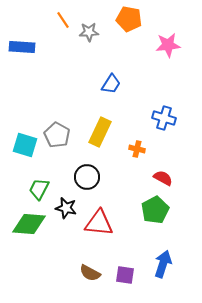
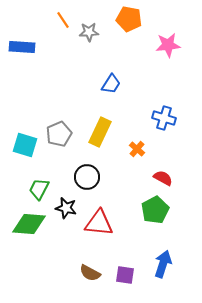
gray pentagon: moved 2 px right, 1 px up; rotated 20 degrees clockwise
orange cross: rotated 28 degrees clockwise
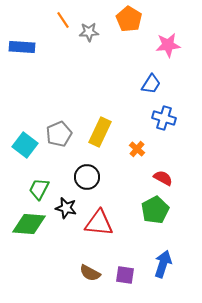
orange pentagon: rotated 20 degrees clockwise
blue trapezoid: moved 40 px right
cyan square: rotated 20 degrees clockwise
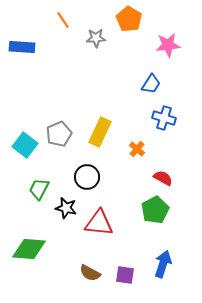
gray star: moved 7 px right, 6 px down
green diamond: moved 25 px down
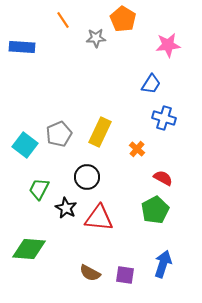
orange pentagon: moved 6 px left
black star: rotated 15 degrees clockwise
red triangle: moved 5 px up
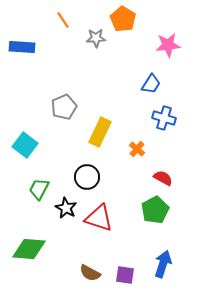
gray pentagon: moved 5 px right, 27 px up
red triangle: rotated 12 degrees clockwise
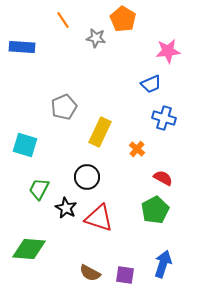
gray star: rotated 12 degrees clockwise
pink star: moved 6 px down
blue trapezoid: rotated 35 degrees clockwise
cyan square: rotated 20 degrees counterclockwise
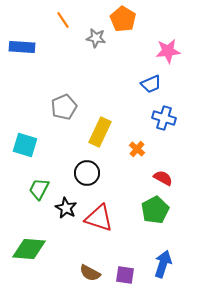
black circle: moved 4 px up
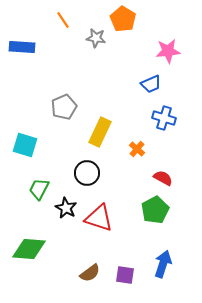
brown semicircle: rotated 65 degrees counterclockwise
